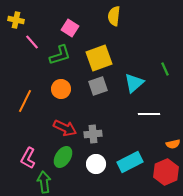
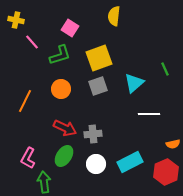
green ellipse: moved 1 px right, 1 px up
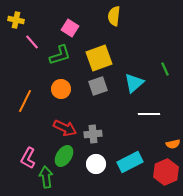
green arrow: moved 2 px right, 5 px up
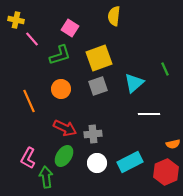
pink line: moved 3 px up
orange line: moved 4 px right; rotated 50 degrees counterclockwise
white circle: moved 1 px right, 1 px up
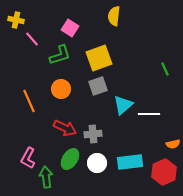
cyan triangle: moved 11 px left, 22 px down
green ellipse: moved 6 px right, 3 px down
cyan rectangle: rotated 20 degrees clockwise
red hexagon: moved 2 px left
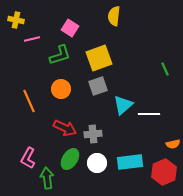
pink line: rotated 63 degrees counterclockwise
green arrow: moved 1 px right, 1 px down
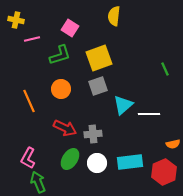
green arrow: moved 9 px left, 4 px down; rotated 15 degrees counterclockwise
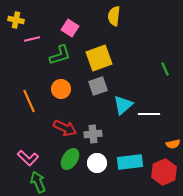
pink L-shape: rotated 75 degrees counterclockwise
